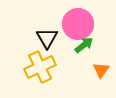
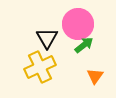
orange triangle: moved 6 px left, 6 px down
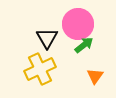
yellow cross: moved 2 px down
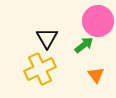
pink circle: moved 20 px right, 3 px up
orange triangle: moved 1 px right, 1 px up; rotated 12 degrees counterclockwise
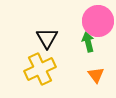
green arrow: moved 4 px right, 3 px up; rotated 66 degrees counterclockwise
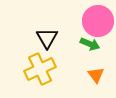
green arrow: moved 2 px right, 2 px down; rotated 126 degrees clockwise
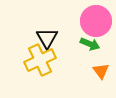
pink circle: moved 2 px left
yellow cross: moved 9 px up
orange triangle: moved 5 px right, 4 px up
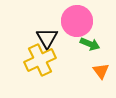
pink circle: moved 19 px left
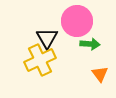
green arrow: rotated 18 degrees counterclockwise
orange triangle: moved 1 px left, 3 px down
